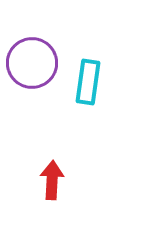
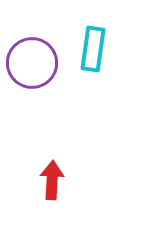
cyan rectangle: moved 5 px right, 33 px up
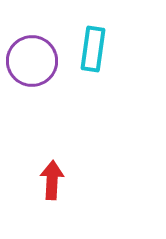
purple circle: moved 2 px up
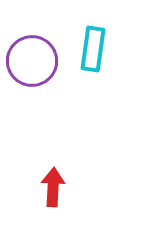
red arrow: moved 1 px right, 7 px down
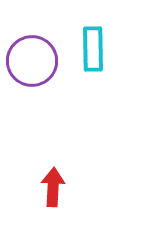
cyan rectangle: rotated 9 degrees counterclockwise
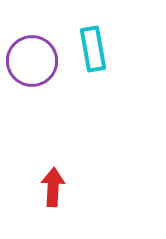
cyan rectangle: rotated 9 degrees counterclockwise
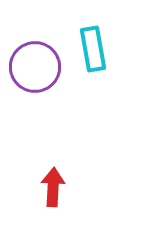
purple circle: moved 3 px right, 6 px down
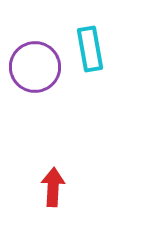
cyan rectangle: moved 3 px left
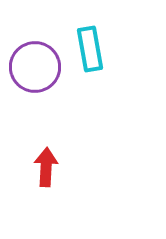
red arrow: moved 7 px left, 20 px up
